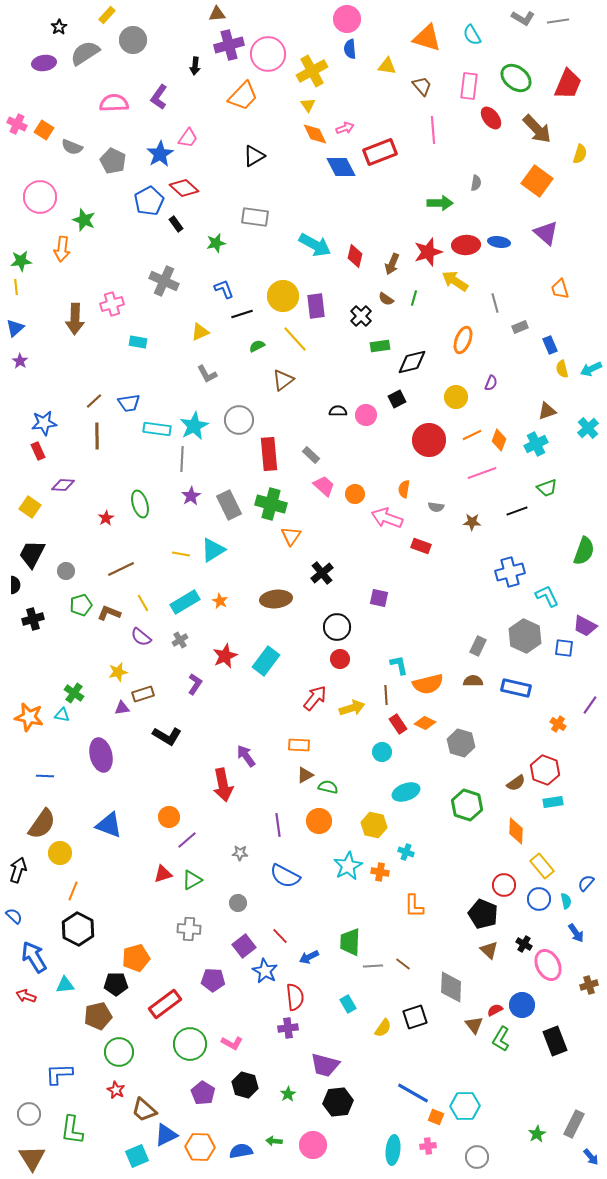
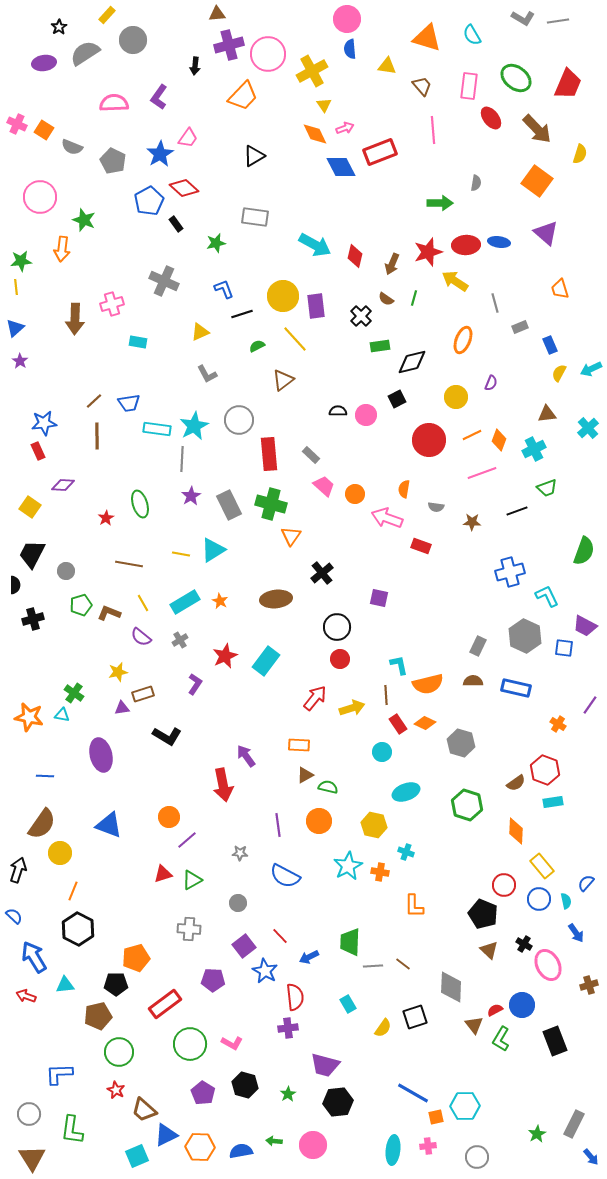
yellow triangle at (308, 105): moved 16 px right
yellow semicircle at (562, 369): moved 3 px left, 4 px down; rotated 42 degrees clockwise
brown triangle at (547, 411): moved 3 px down; rotated 12 degrees clockwise
cyan cross at (536, 444): moved 2 px left, 5 px down
brown line at (121, 569): moved 8 px right, 5 px up; rotated 36 degrees clockwise
orange square at (436, 1117): rotated 35 degrees counterclockwise
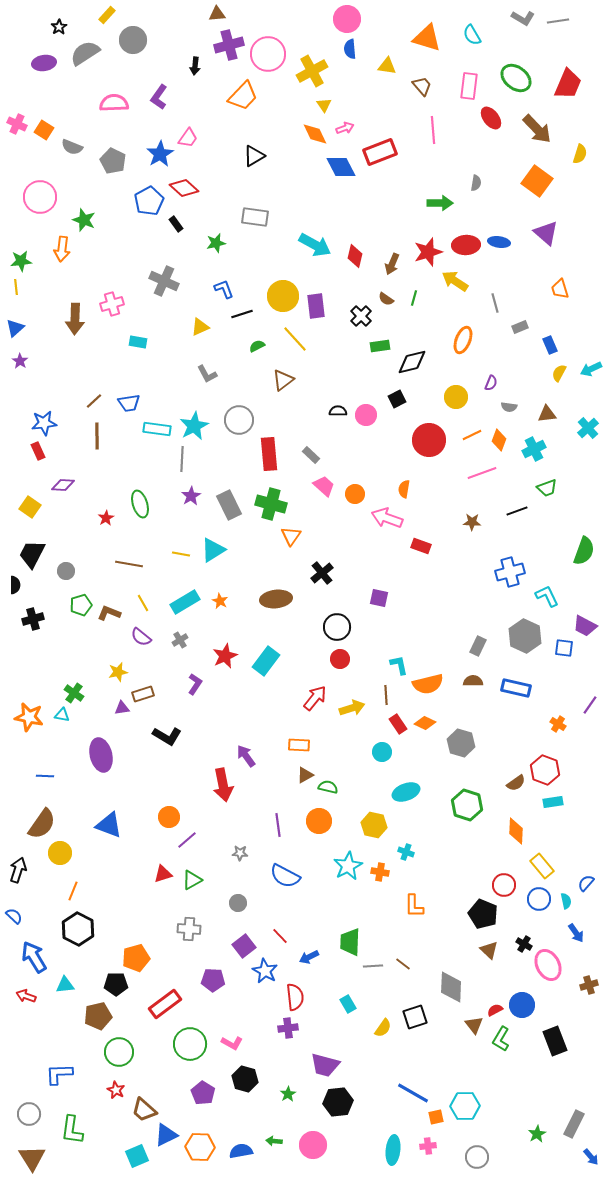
yellow triangle at (200, 332): moved 5 px up
gray semicircle at (436, 507): moved 73 px right, 100 px up
black hexagon at (245, 1085): moved 6 px up
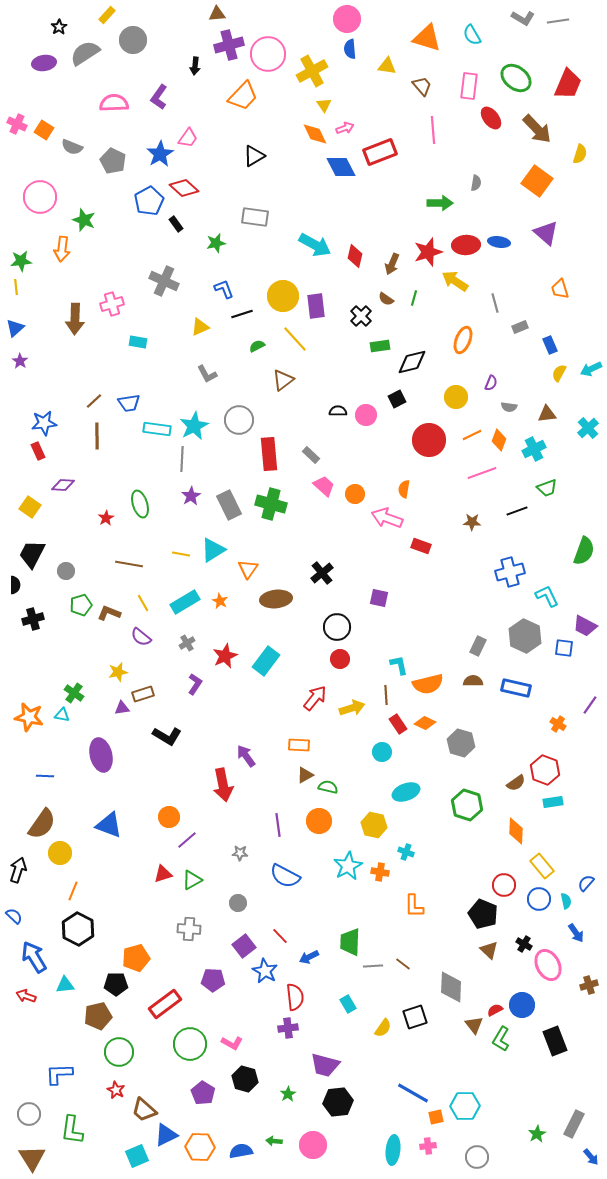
orange triangle at (291, 536): moved 43 px left, 33 px down
gray cross at (180, 640): moved 7 px right, 3 px down
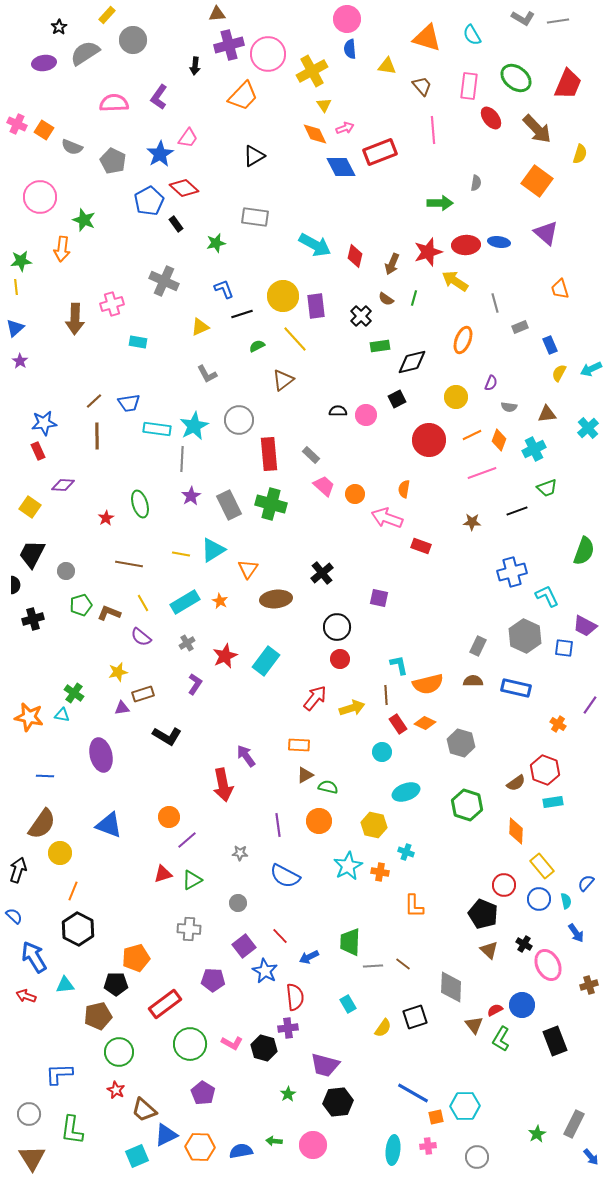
blue cross at (510, 572): moved 2 px right
black hexagon at (245, 1079): moved 19 px right, 31 px up
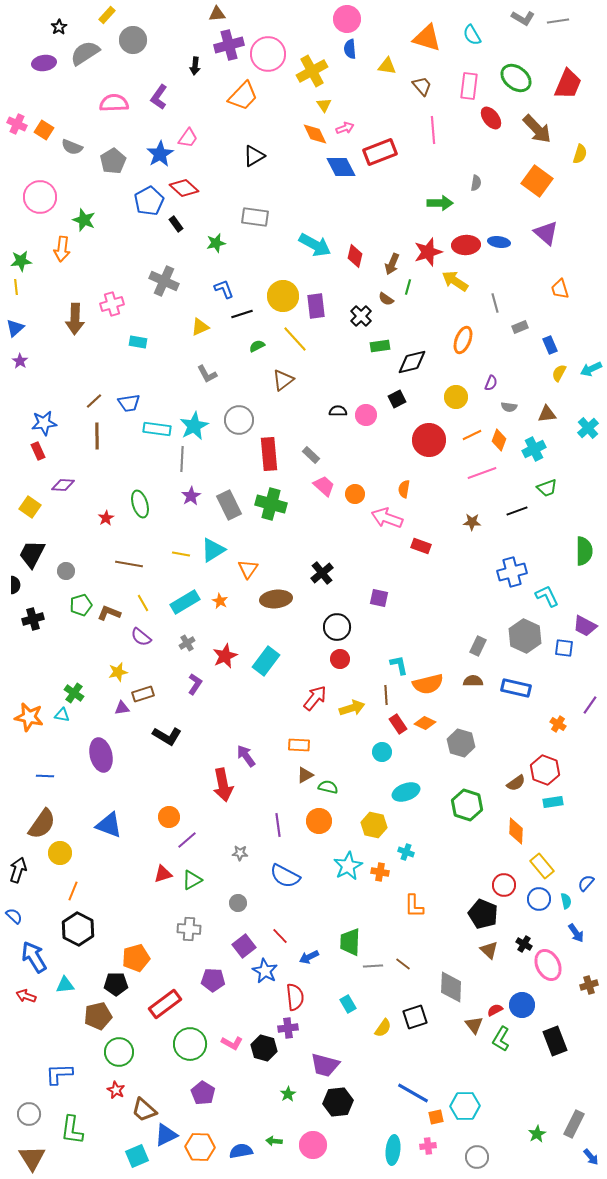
gray pentagon at (113, 161): rotated 15 degrees clockwise
green line at (414, 298): moved 6 px left, 11 px up
green semicircle at (584, 551): rotated 20 degrees counterclockwise
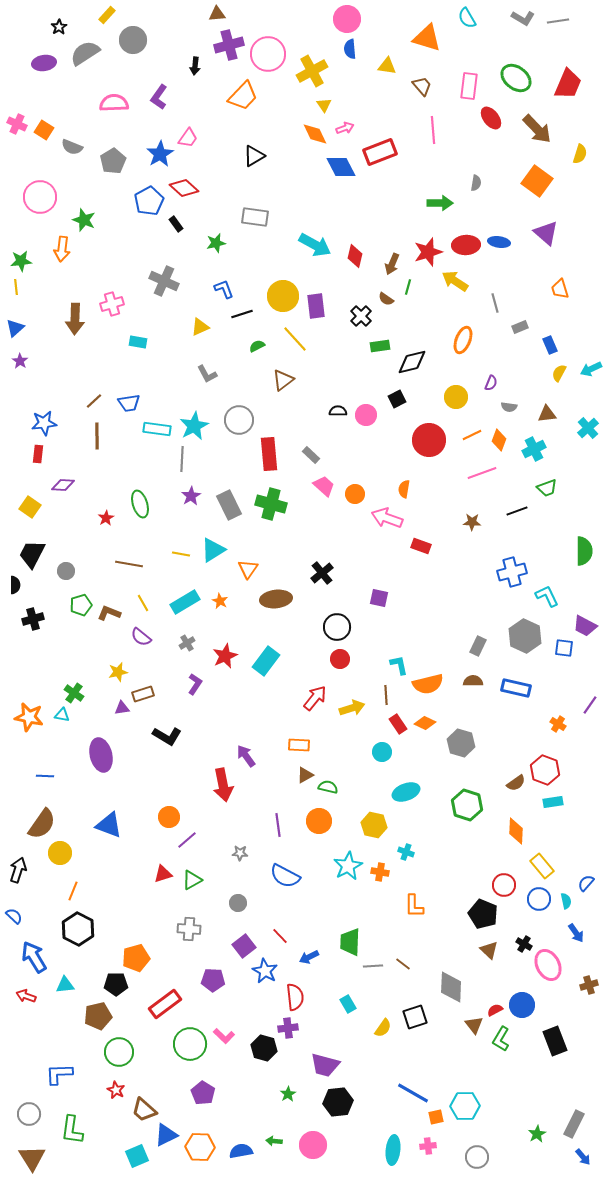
cyan semicircle at (472, 35): moved 5 px left, 17 px up
red rectangle at (38, 451): moved 3 px down; rotated 30 degrees clockwise
pink L-shape at (232, 1043): moved 8 px left, 7 px up; rotated 15 degrees clockwise
blue arrow at (591, 1157): moved 8 px left
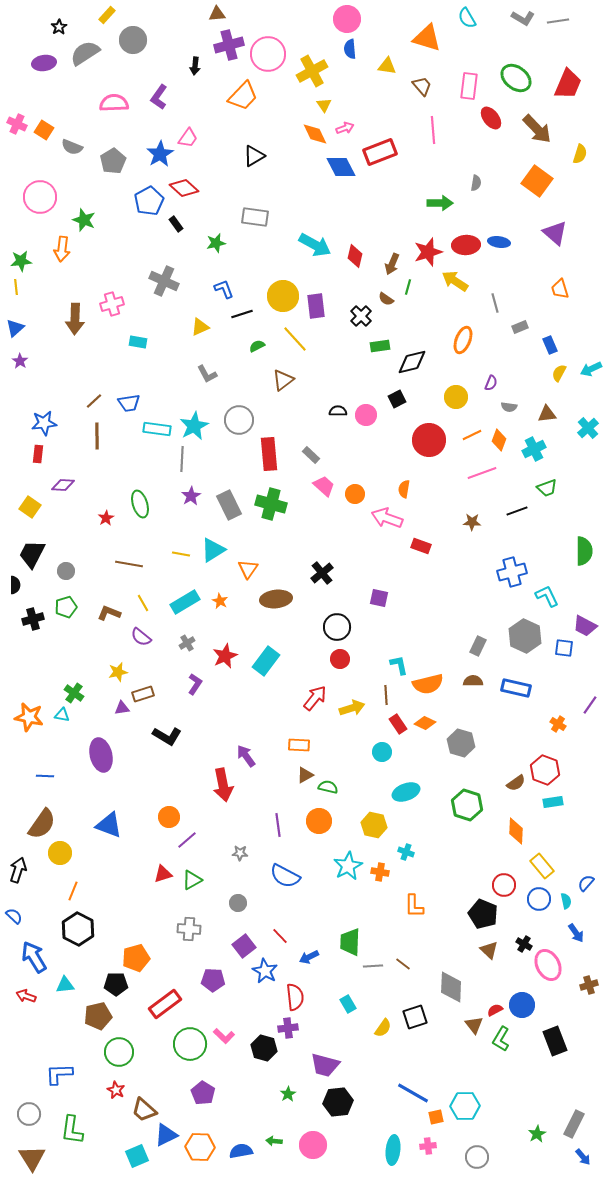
purple triangle at (546, 233): moved 9 px right
green pentagon at (81, 605): moved 15 px left, 2 px down
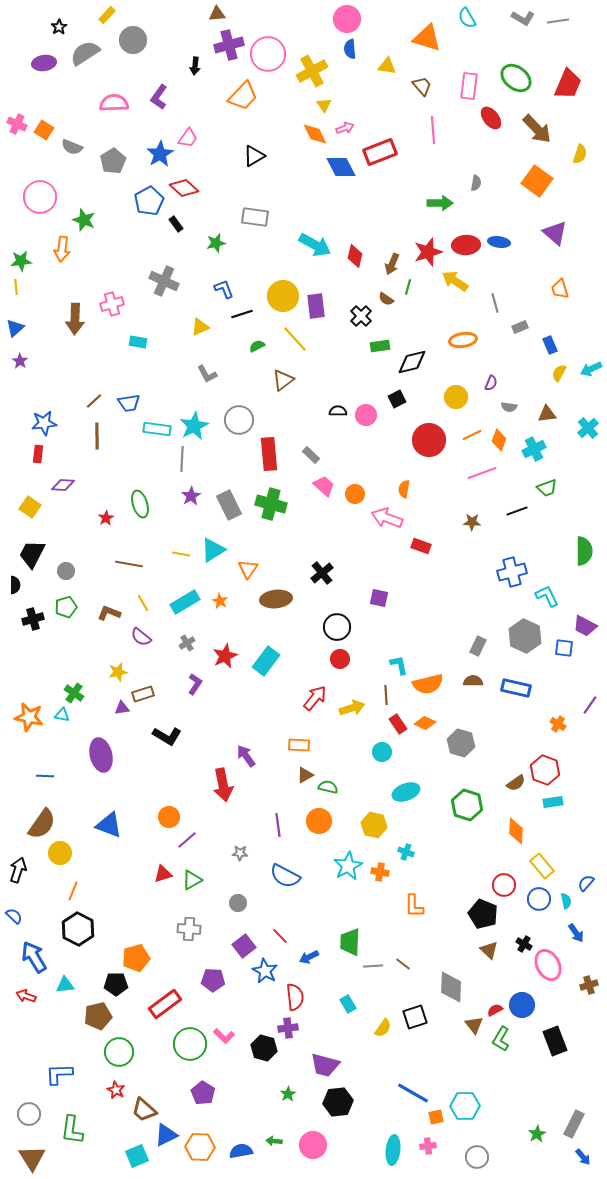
orange ellipse at (463, 340): rotated 60 degrees clockwise
